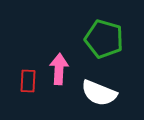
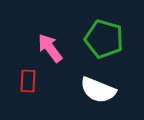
pink arrow: moved 9 px left, 21 px up; rotated 40 degrees counterclockwise
white semicircle: moved 1 px left, 3 px up
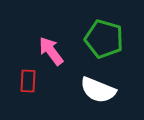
pink arrow: moved 1 px right, 3 px down
